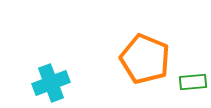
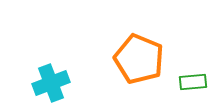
orange pentagon: moved 6 px left
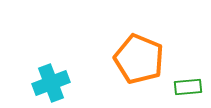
green rectangle: moved 5 px left, 5 px down
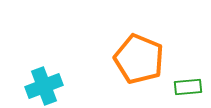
cyan cross: moved 7 px left, 3 px down
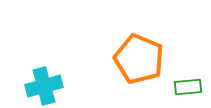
cyan cross: rotated 6 degrees clockwise
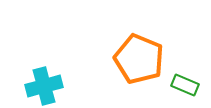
green rectangle: moved 3 px left, 2 px up; rotated 28 degrees clockwise
